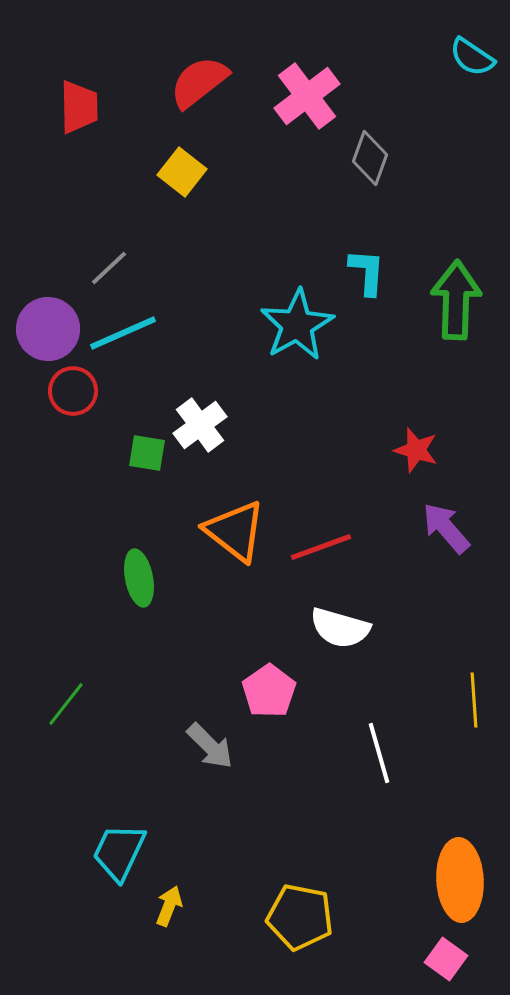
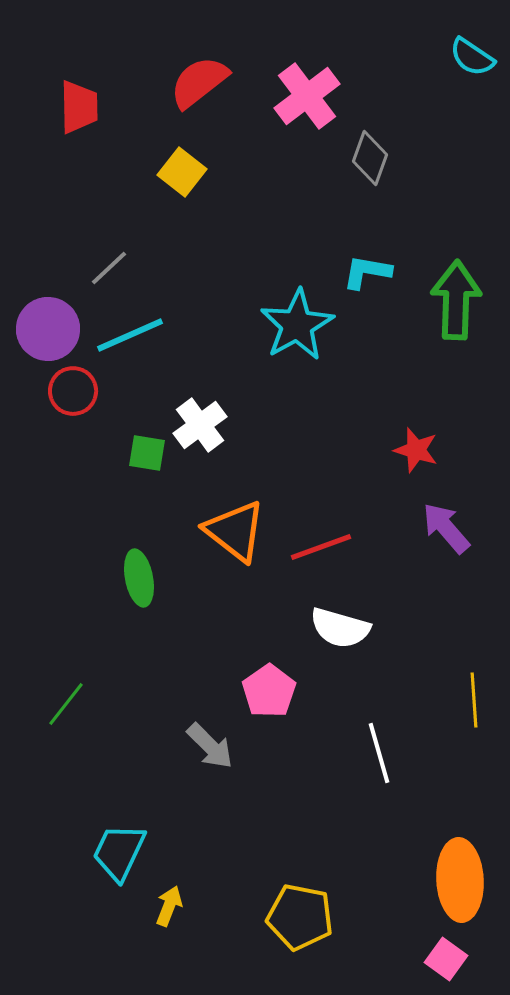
cyan L-shape: rotated 84 degrees counterclockwise
cyan line: moved 7 px right, 2 px down
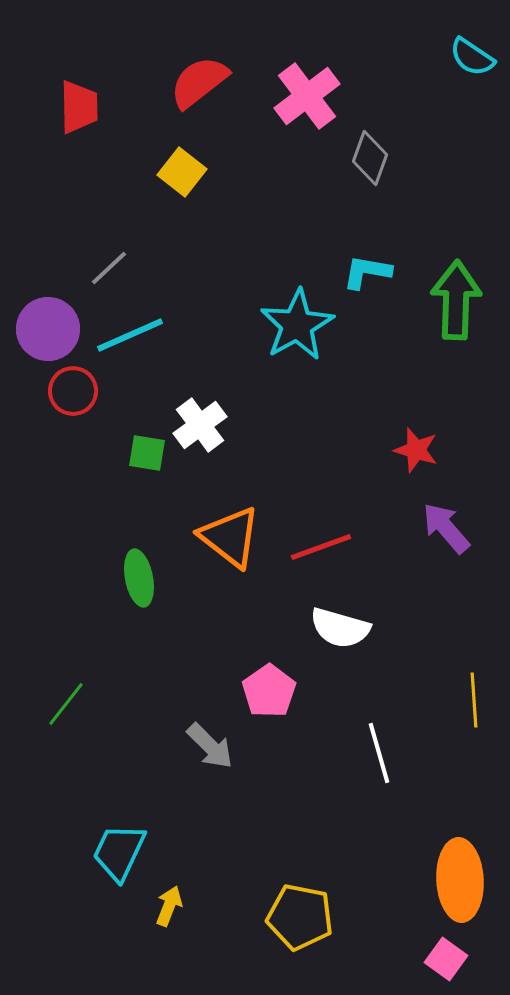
orange triangle: moved 5 px left, 6 px down
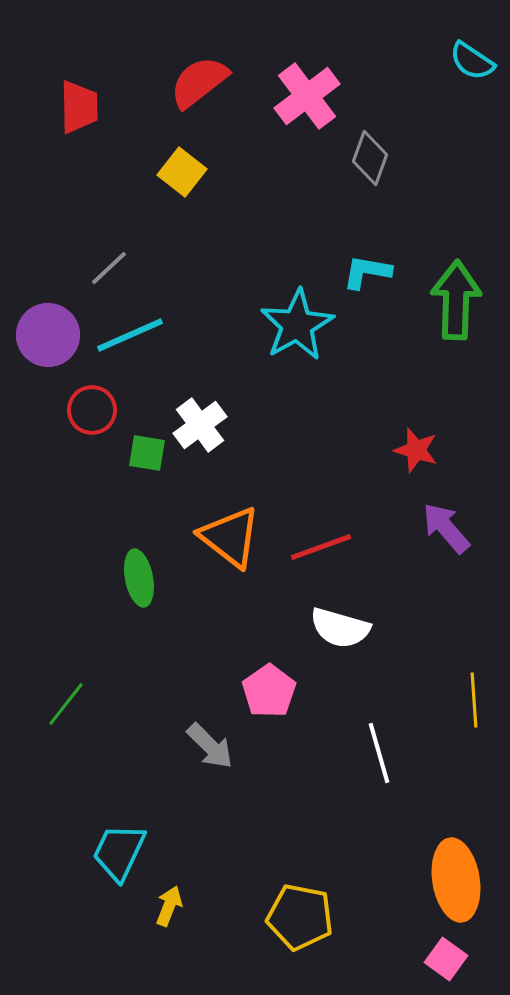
cyan semicircle: moved 4 px down
purple circle: moved 6 px down
red circle: moved 19 px right, 19 px down
orange ellipse: moved 4 px left; rotated 6 degrees counterclockwise
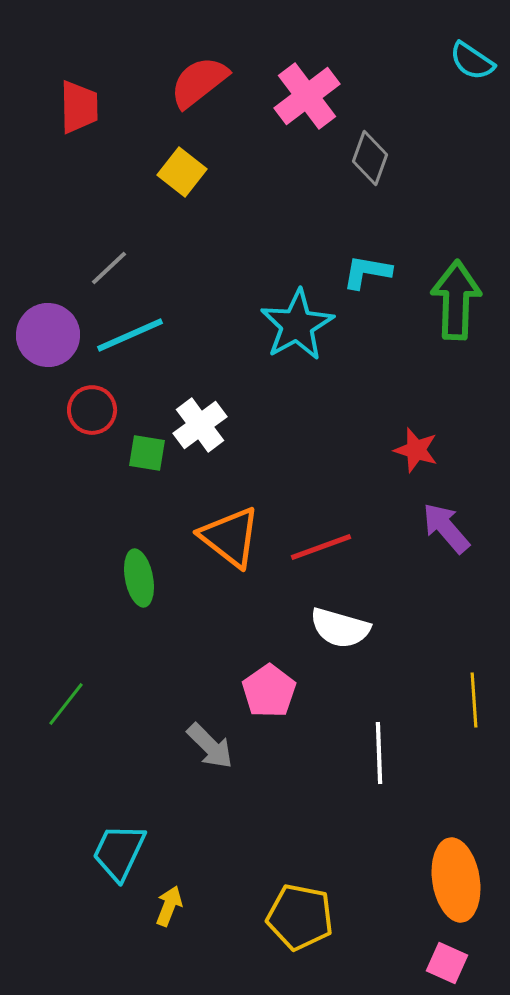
white line: rotated 14 degrees clockwise
pink square: moved 1 px right, 4 px down; rotated 12 degrees counterclockwise
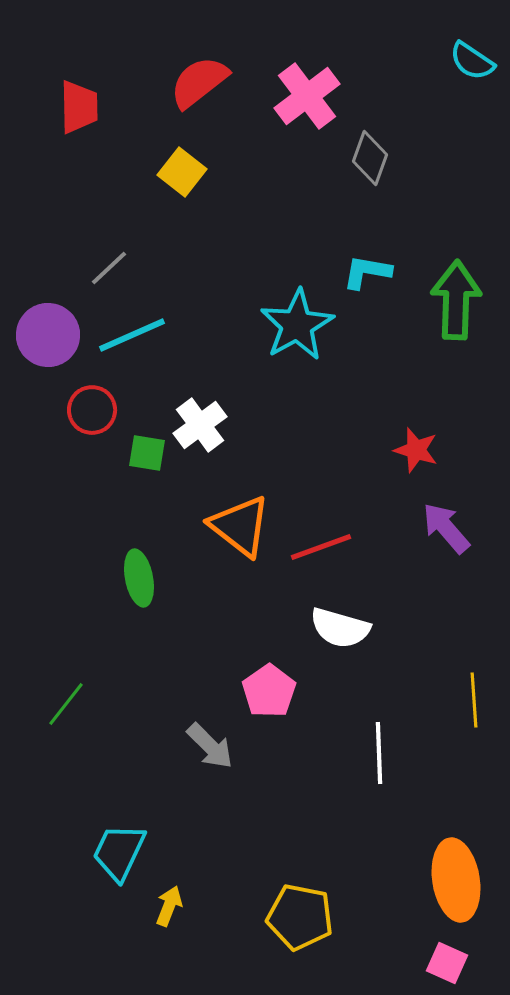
cyan line: moved 2 px right
orange triangle: moved 10 px right, 11 px up
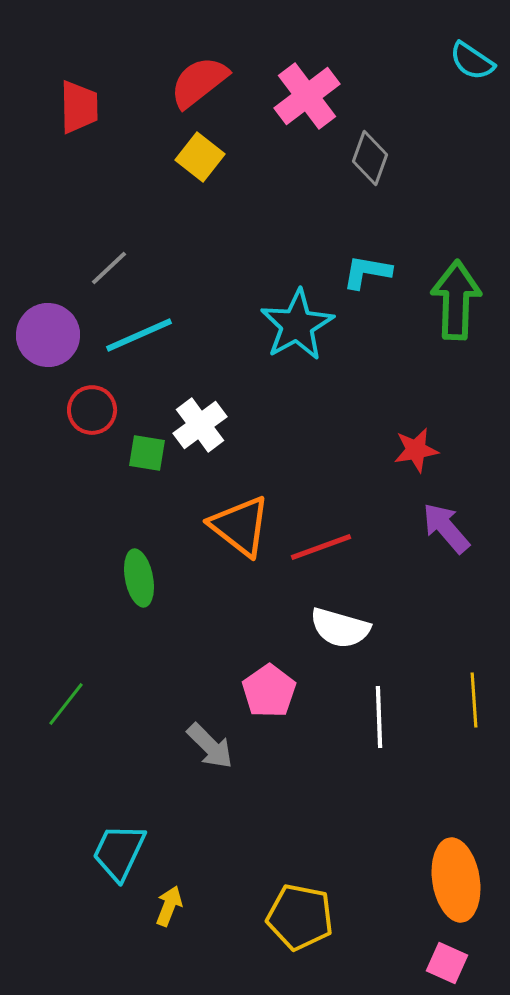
yellow square: moved 18 px right, 15 px up
cyan line: moved 7 px right
red star: rotated 27 degrees counterclockwise
white line: moved 36 px up
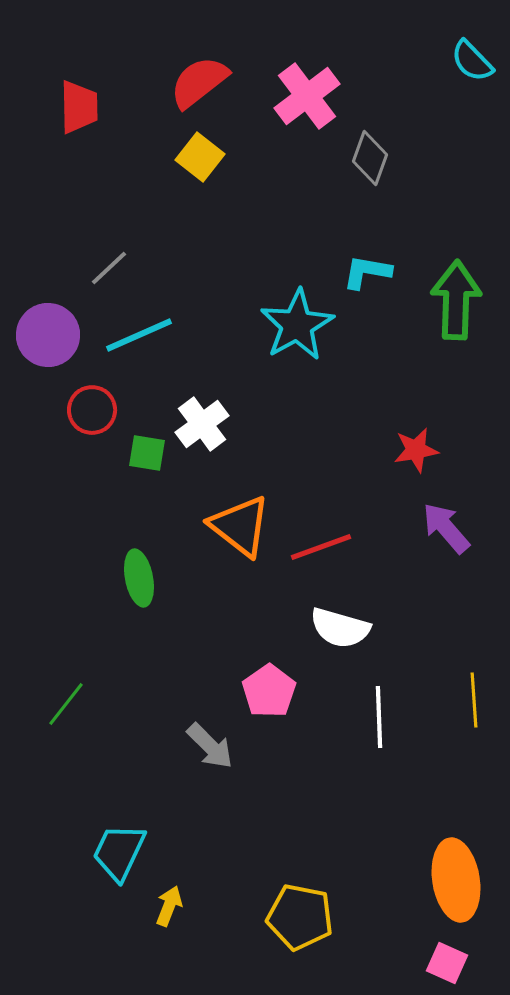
cyan semicircle: rotated 12 degrees clockwise
white cross: moved 2 px right, 1 px up
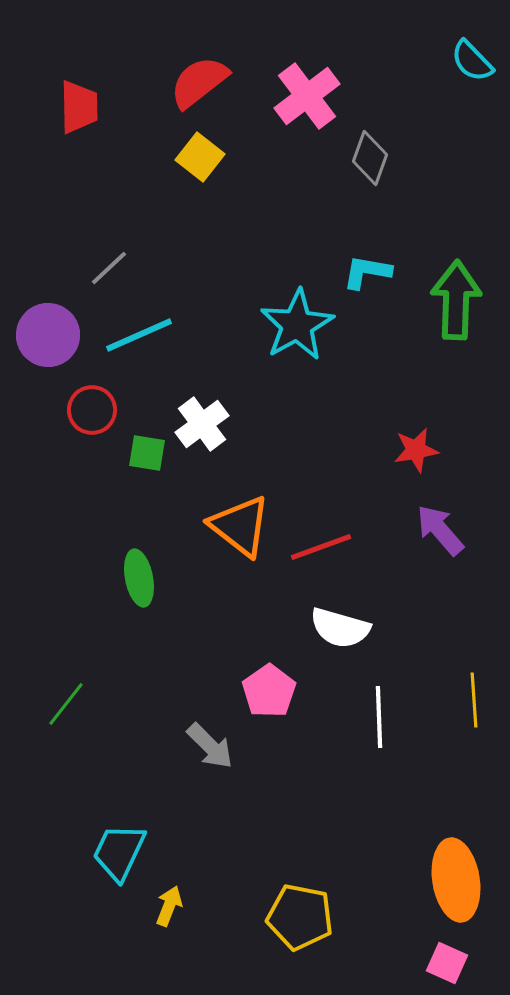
purple arrow: moved 6 px left, 2 px down
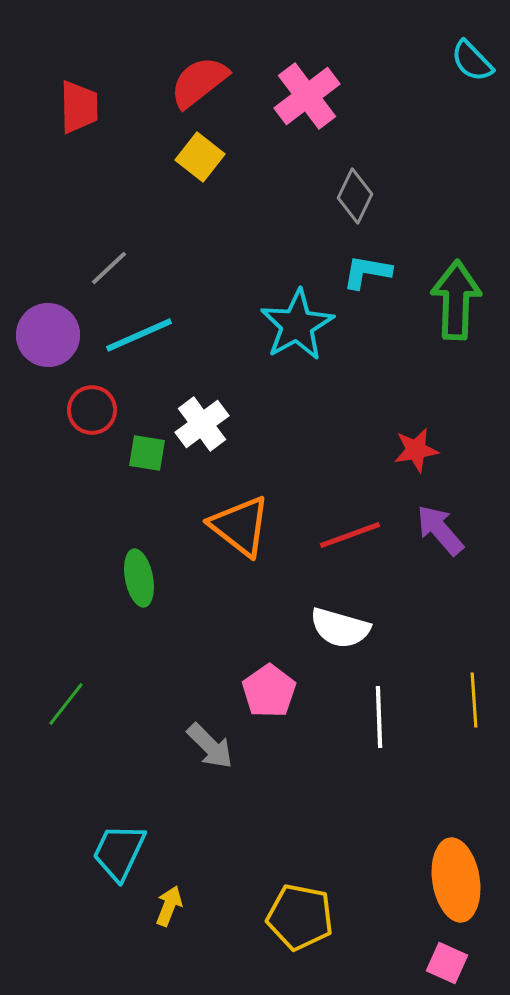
gray diamond: moved 15 px left, 38 px down; rotated 6 degrees clockwise
red line: moved 29 px right, 12 px up
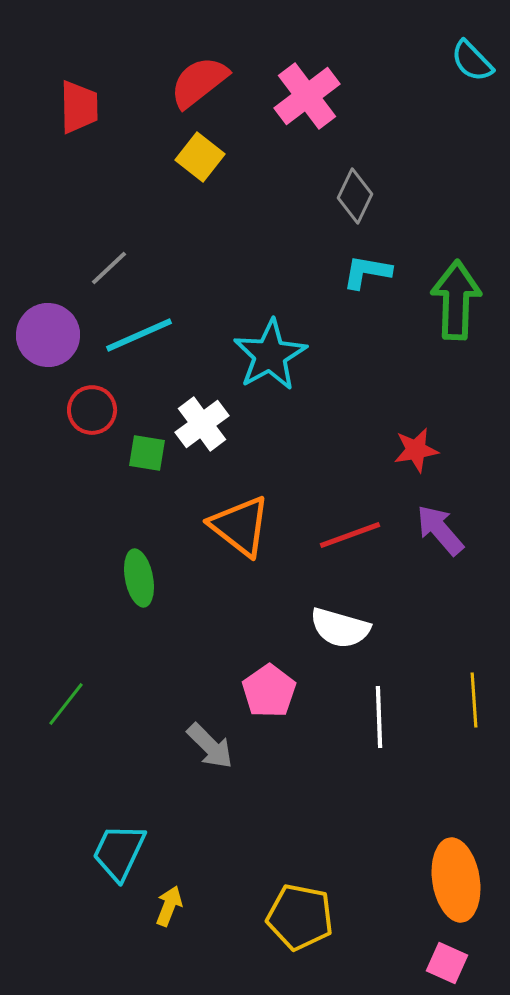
cyan star: moved 27 px left, 30 px down
